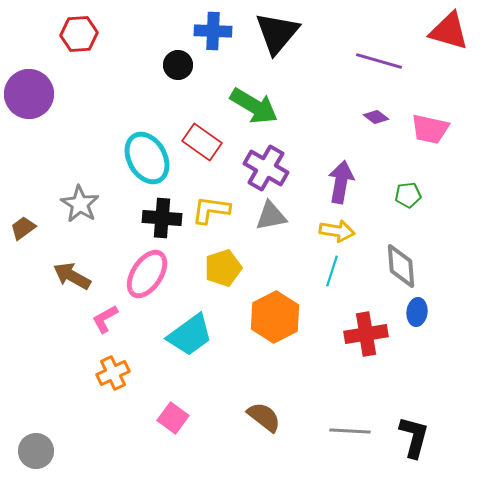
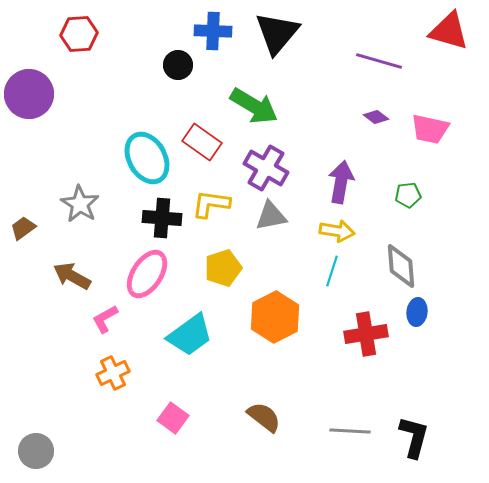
yellow L-shape: moved 6 px up
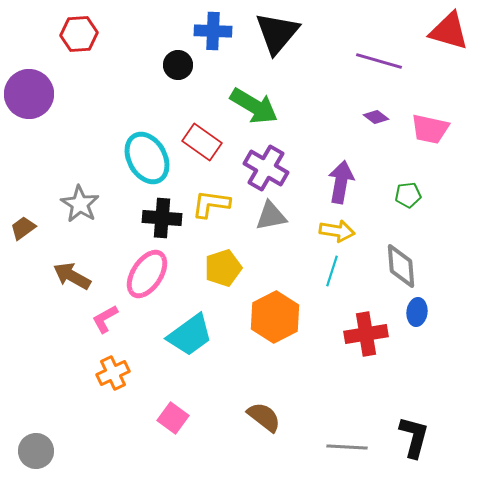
gray line: moved 3 px left, 16 px down
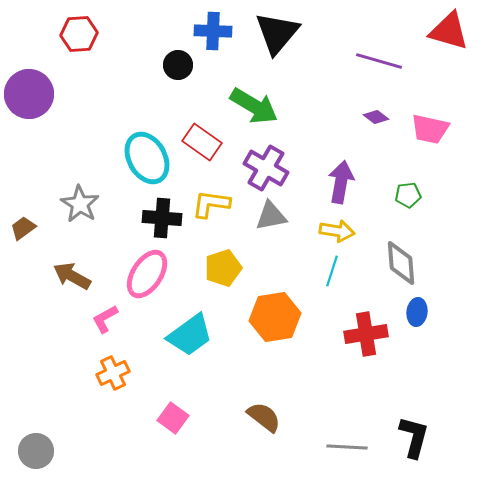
gray diamond: moved 3 px up
orange hexagon: rotated 18 degrees clockwise
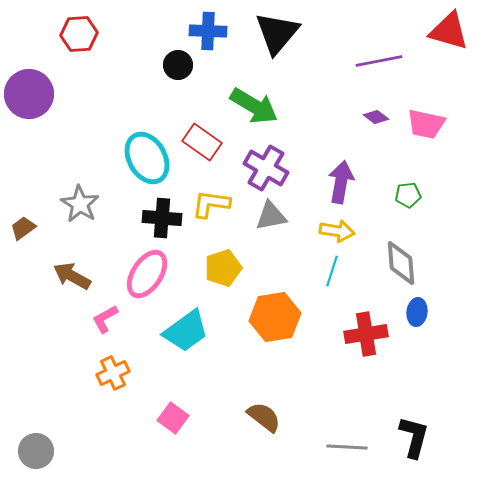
blue cross: moved 5 px left
purple line: rotated 27 degrees counterclockwise
pink trapezoid: moved 4 px left, 5 px up
cyan trapezoid: moved 4 px left, 4 px up
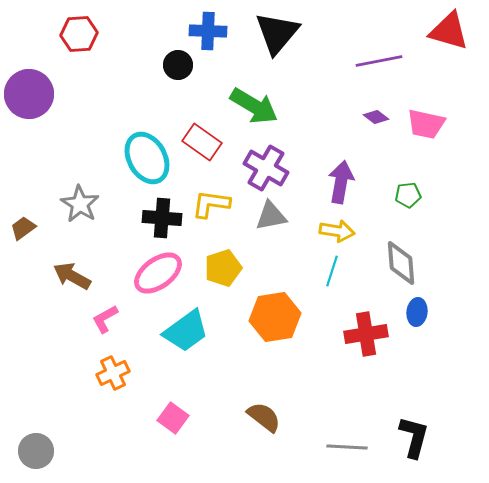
pink ellipse: moved 11 px right, 1 px up; rotated 21 degrees clockwise
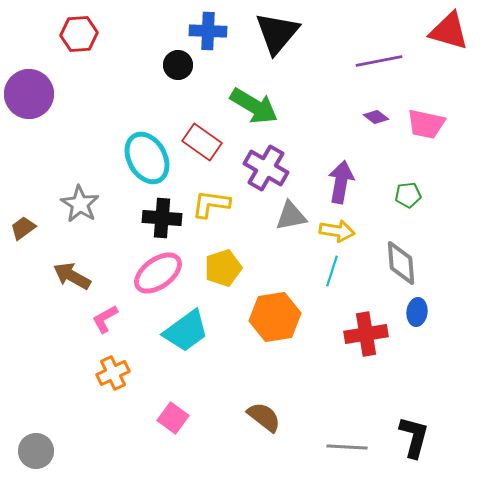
gray triangle: moved 20 px right
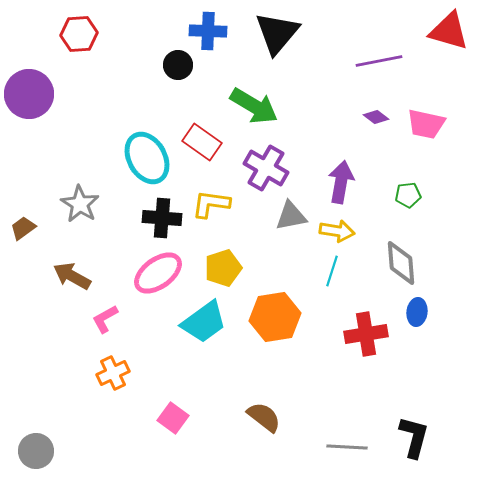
cyan trapezoid: moved 18 px right, 9 px up
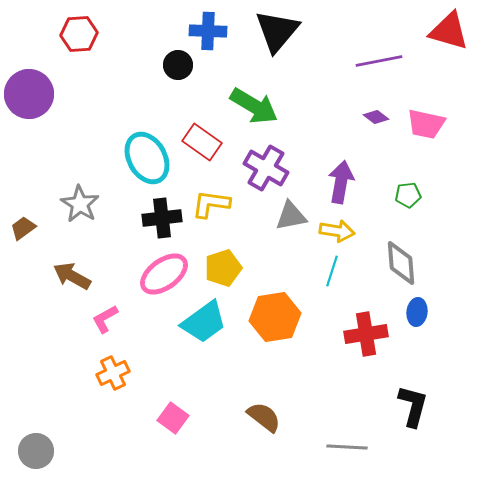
black triangle: moved 2 px up
black cross: rotated 12 degrees counterclockwise
pink ellipse: moved 6 px right, 1 px down
black L-shape: moved 1 px left, 31 px up
